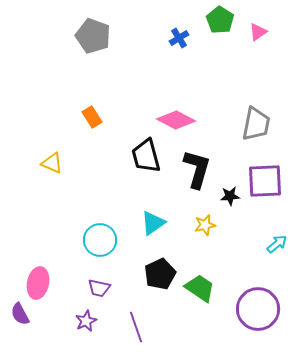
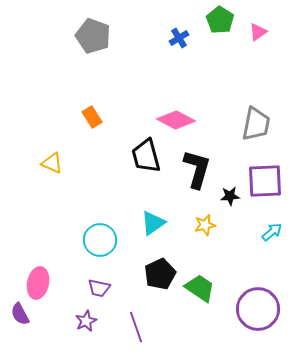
cyan arrow: moved 5 px left, 12 px up
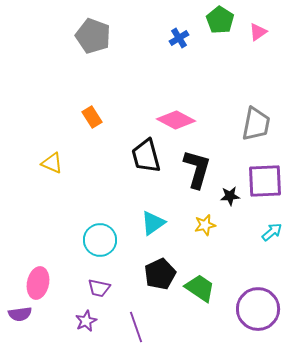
purple semicircle: rotated 70 degrees counterclockwise
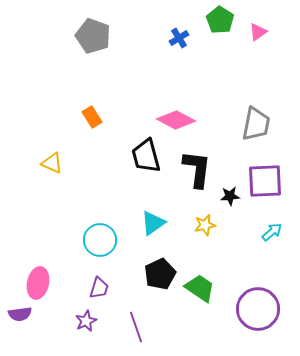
black L-shape: rotated 9 degrees counterclockwise
purple trapezoid: rotated 85 degrees counterclockwise
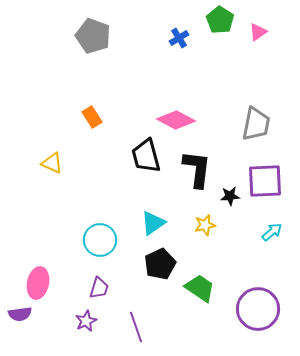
black pentagon: moved 10 px up
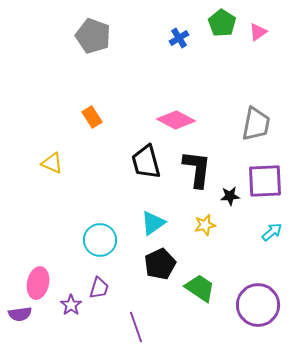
green pentagon: moved 2 px right, 3 px down
black trapezoid: moved 6 px down
purple circle: moved 4 px up
purple star: moved 15 px left, 16 px up; rotated 10 degrees counterclockwise
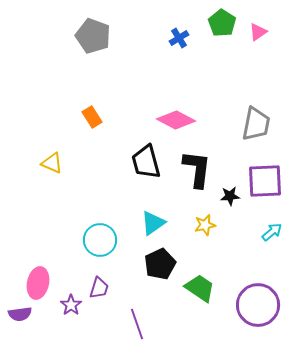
purple line: moved 1 px right, 3 px up
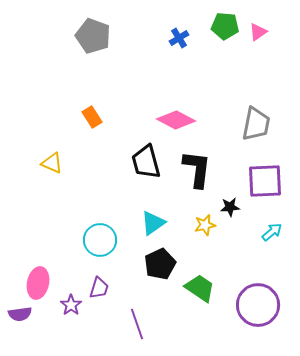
green pentagon: moved 3 px right, 3 px down; rotated 28 degrees counterclockwise
black star: moved 11 px down
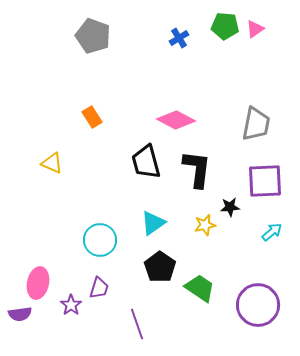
pink triangle: moved 3 px left, 3 px up
black pentagon: moved 3 px down; rotated 12 degrees counterclockwise
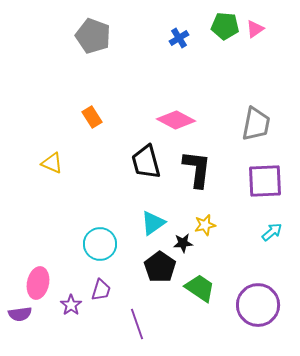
black star: moved 47 px left, 36 px down
cyan circle: moved 4 px down
purple trapezoid: moved 2 px right, 2 px down
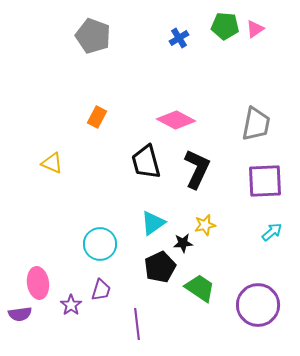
orange rectangle: moved 5 px right; rotated 60 degrees clockwise
black L-shape: rotated 18 degrees clockwise
black pentagon: rotated 12 degrees clockwise
pink ellipse: rotated 20 degrees counterclockwise
purple line: rotated 12 degrees clockwise
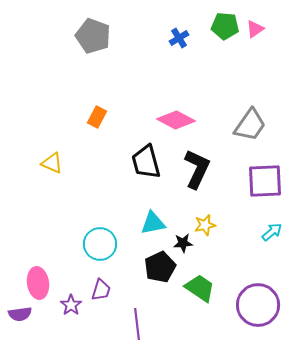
gray trapezoid: moved 6 px left, 1 px down; rotated 24 degrees clockwise
cyan triangle: rotated 24 degrees clockwise
